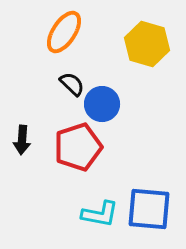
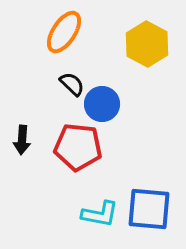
yellow hexagon: rotated 12 degrees clockwise
red pentagon: rotated 24 degrees clockwise
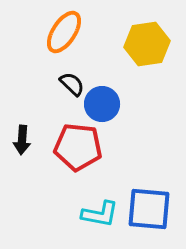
yellow hexagon: rotated 24 degrees clockwise
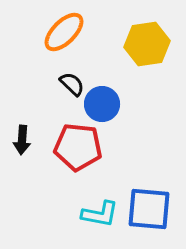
orange ellipse: rotated 12 degrees clockwise
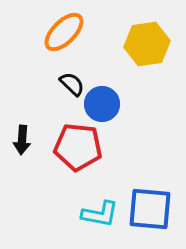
blue square: moved 1 px right
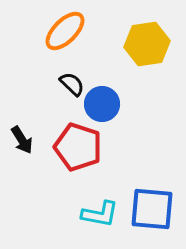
orange ellipse: moved 1 px right, 1 px up
black arrow: rotated 36 degrees counterclockwise
red pentagon: rotated 12 degrees clockwise
blue square: moved 2 px right
